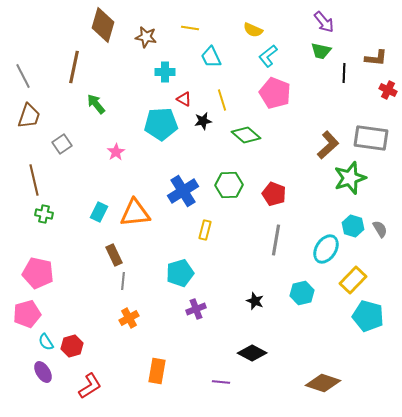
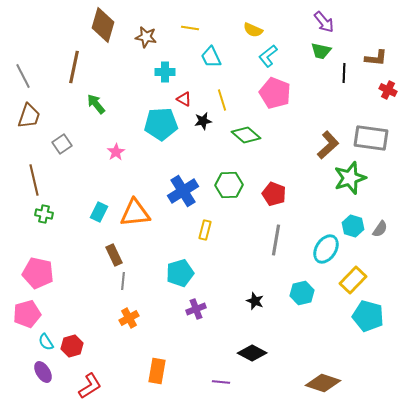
gray semicircle at (380, 229): rotated 66 degrees clockwise
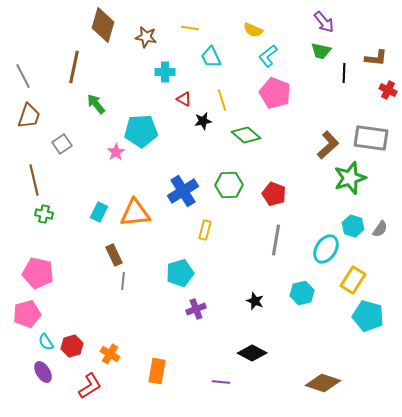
cyan pentagon at (161, 124): moved 20 px left, 7 px down
yellow rectangle at (353, 280): rotated 12 degrees counterclockwise
orange cross at (129, 318): moved 19 px left, 36 px down; rotated 30 degrees counterclockwise
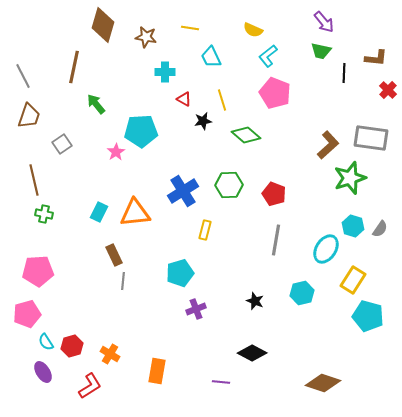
red cross at (388, 90): rotated 18 degrees clockwise
pink pentagon at (38, 273): moved 2 px up; rotated 16 degrees counterclockwise
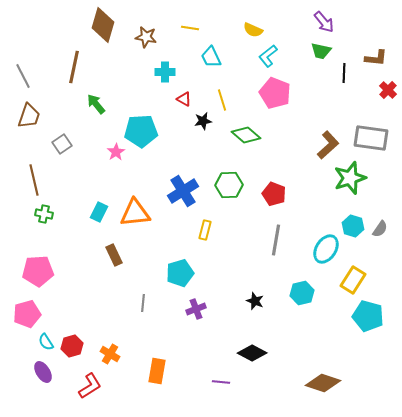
gray line at (123, 281): moved 20 px right, 22 px down
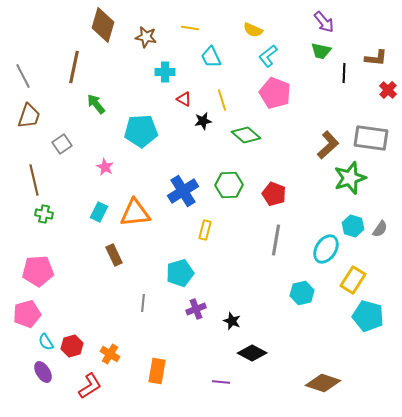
pink star at (116, 152): moved 11 px left, 15 px down; rotated 12 degrees counterclockwise
black star at (255, 301): moved 23 px left, 20 px down
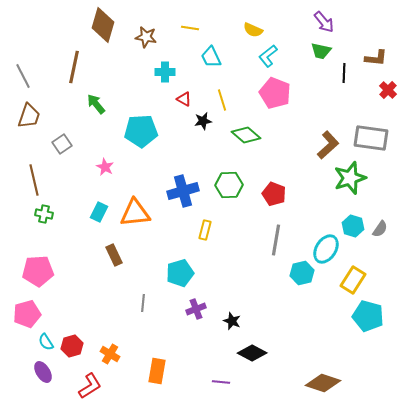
blue cross at (183, 191): rotated 16 degrees clockwise
cyan hexagon at (302, 293): moved 20 px up
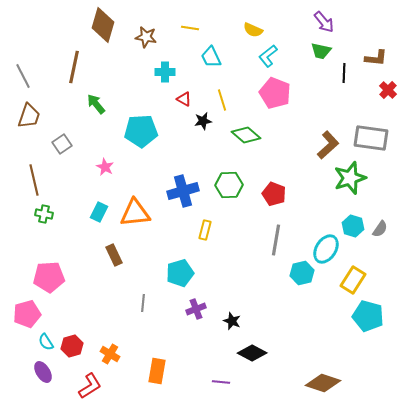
pink pentagon at (38, 271): moved 11 px right, 6 px down
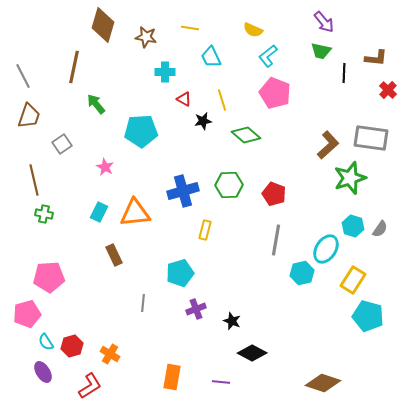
orange rectangle at (157, 371): moved 15 px right, 6 px down
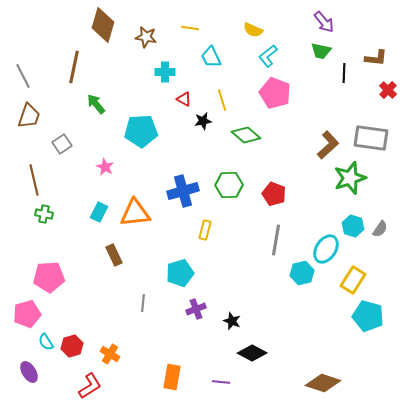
purple ellipse at (43, 372): moved 14 px left
